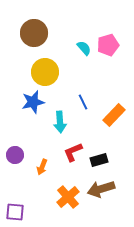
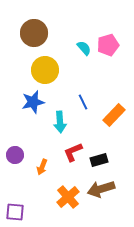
yellow circle: moved 2 px up
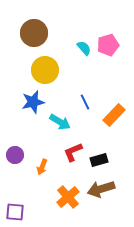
blue line: moved 2 px right
cyan arrow: rotated 55 degrees counterclockwise
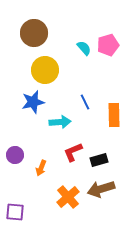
orange rectangle: rotated 45 degrees counterclockwise
cyan arrow: rotated 35 degrees counterclockwise
orange arrow: moved 1 px left, 1 px down
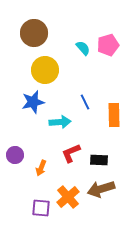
cyan semicircle: moved 1 px left
red L-shape: moved 2 px left, 1 px down
black rectangle: rotated 18 degrees clockwise
purple square: moved 26 px right, 4 px up
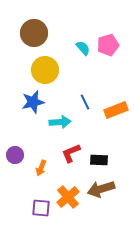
orange rectangle: moved 2 px right, 5 px up; rotated 70 degrees clockwise
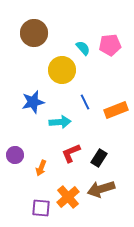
pink pentagon: moved 2 px right; rotated 10 degrees clockwise
yellow circle: moved 17 px right
black rectangle: moved 2 px up; rotated 60 degrees counterclockwise
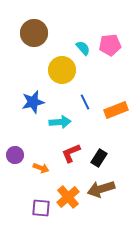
orange arrow: rotated 91 degrees counterclockwise
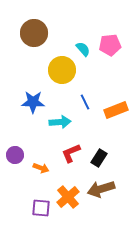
cyan semicircle: moved 1 px down
blue star: rotated 15 degrees clockwise
